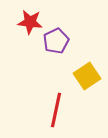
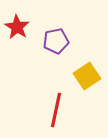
red star: moved 13 px left, 5 px down; rotated 25 degrees clockwise
purple pentagon: rotated 15 degrees clockwise
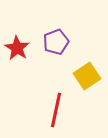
red star: moved 21 px down
purple pentagon: moved 1 px down; rotated 10 degrees counterclockwise
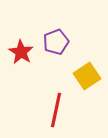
red star: moved 4 px right, 4 px down
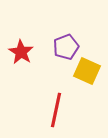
purple pentagon: moved 10 px right, 5 px down
yellow square: moved 5 px up; rotated 32 degrees counterclockwise
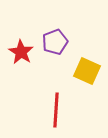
purple pentagon: moved 11 px left, 5 px up
red line: rotated 8 degrees counterclockwise
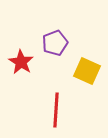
purple pentagon: moved 1 px down
red star: moved 10 px down
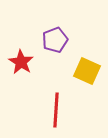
purple pentagon: moved 3 px up
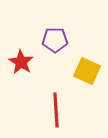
purple pentagon: rotated 20 degrees clockwise
red line: rotated 8 degrees counterclockwise
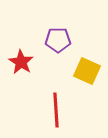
purple pentagon: moved 3 px right
